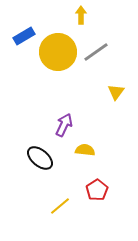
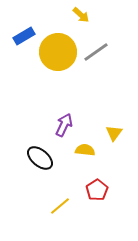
yellow arrow: rotated 132 degrees clockwise
yellow triangle: moved 2 px left, 41 px down
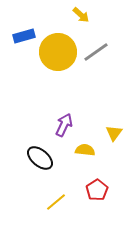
blue rectangle: rotated 15 degrees clockwise
yellow line: moved 4 px left, 4 px up
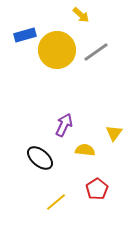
blue rectangle: moved 1 px right, 1 px up
yellow circle: moved 1 px left, 2 px up
red pentagon: moved 1 px up
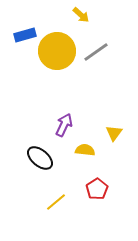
yellow circle: moved 1 px down
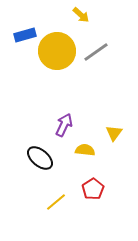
red pentagon: moved 4 px left
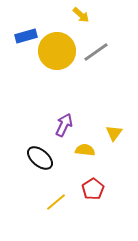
blue rectangle: moved 1 px right, 1 px down
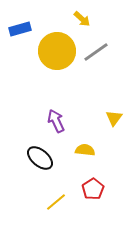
yellow arrow: moved 1 px right, 4 px down
blue rectangle: moved 6 px left, 7 px up
purple arrow: moved 8 px left, 4 px up; rotated 50 degrees counterclockwise
yellow triangle: moved 15 px up
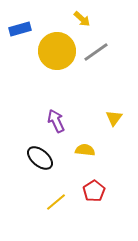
red pentagon: moved 1 px right, 2 px down
